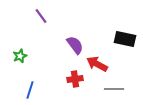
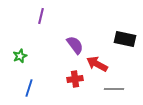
purple line: rotated 49 degrees clockwise
blue line: moved 1 px left, 2 px up
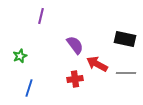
gray line: moved 12 px right, 16 px up
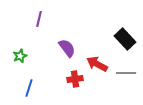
purple line: moved 2 px left, 3 px down
black rectangle: rotated 35 degrees clockwise
purple semicircle: moved 8 px left, 3 px down
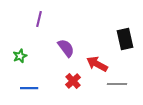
black rectangle: rotated 30 degrees clockwise
purple semicircle: moved 1 px left
gray line: moved 9 px left, 11 px down
red cross: moved 2 px left, 2 px down; rotated 35 degrees counterclockwise
blue line: rotated 72 degrees clockwise
